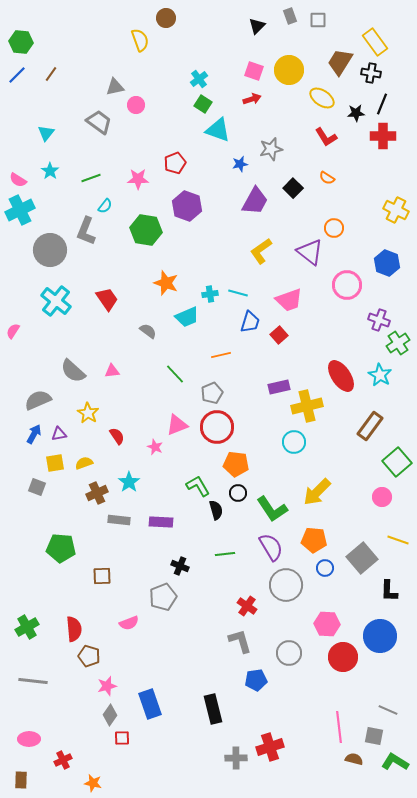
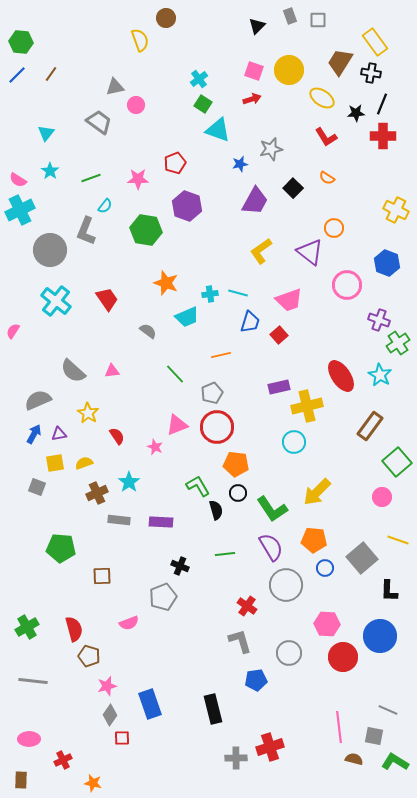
red semicircle at (74, 629): rotated 10 degrees counterclockwise
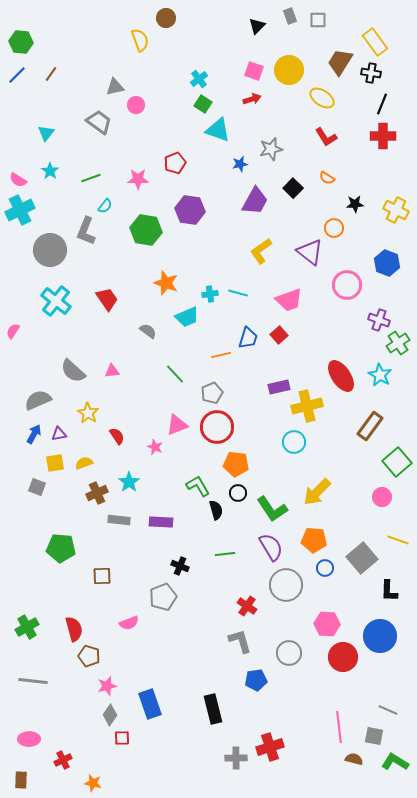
black star at (356, 113): moved 1 px left, 91 px down
purple hexagon at (187, 206): moved 3 px right, 4 px down; rotated 12 degrees counterclockwise
blue trapezoid at (250, 322): moved 2 px left, 16 px down
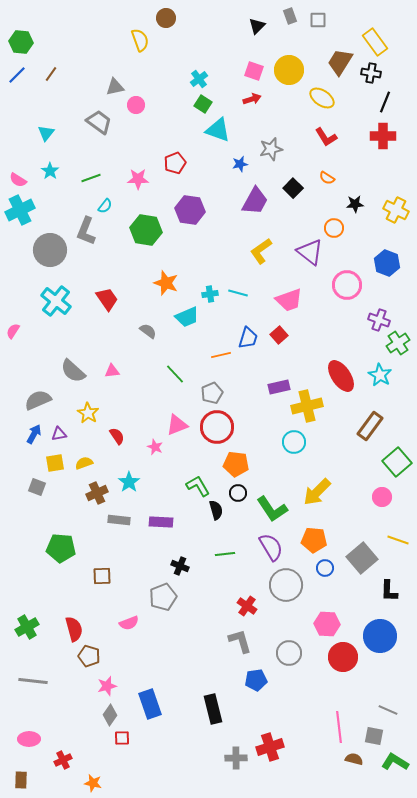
black line at (382, 104): moved 3 px right, 2 px up
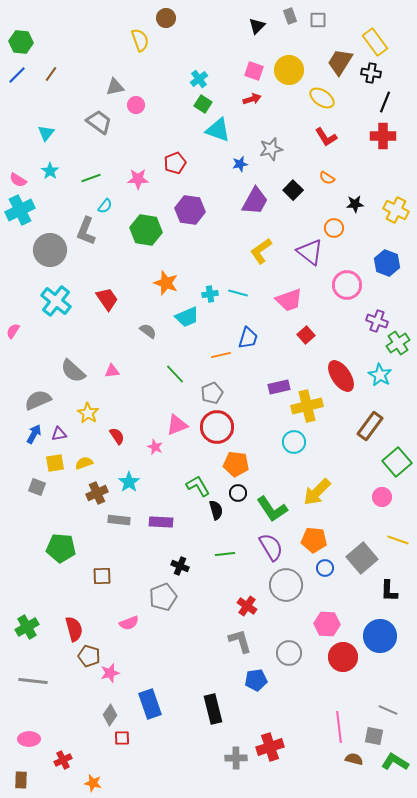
black square at (293, 188): moved 2 px down
purple cross at (379, 320): moved 2 px left, 1 px down
red square at (279, 335): moved 27 px right
pink star at (107, 686): moved 3 px right, 13 px up
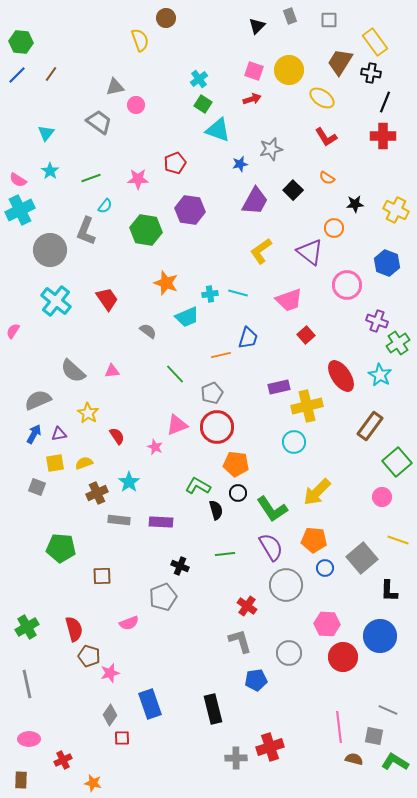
gray square at (318, 20): moved 11 px right
green L-shape at (198, 486): rotated 30 degrees counterclockwise
gray line at (33, 681): moved 6 px left, 3 px down; rotated 72 degrees clockwise
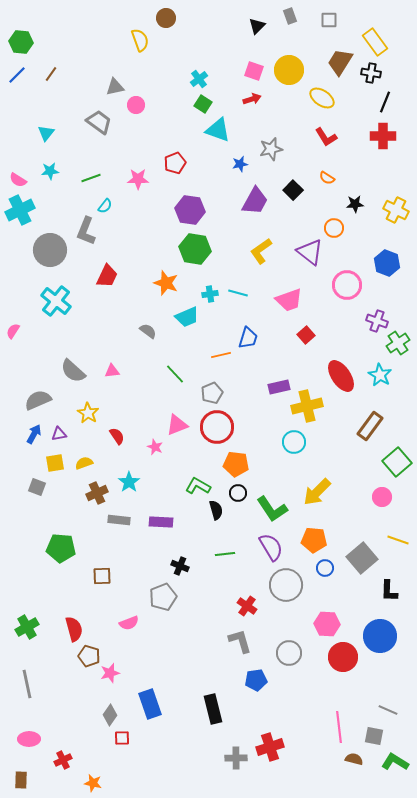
cyan star at (50, 171): rotated 30 degrees clockwise
green hexagon at (146, 230): moved 49 px right, 19 px down
red trapezoid at (107, 299): moved 23 px up; rotated 60 degrees clockwise
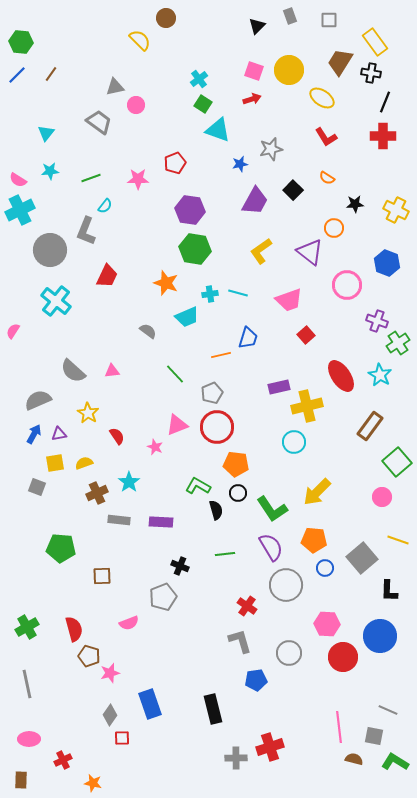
yellow semicircle at (140, 40): rotated 25 degrees counterclockwise
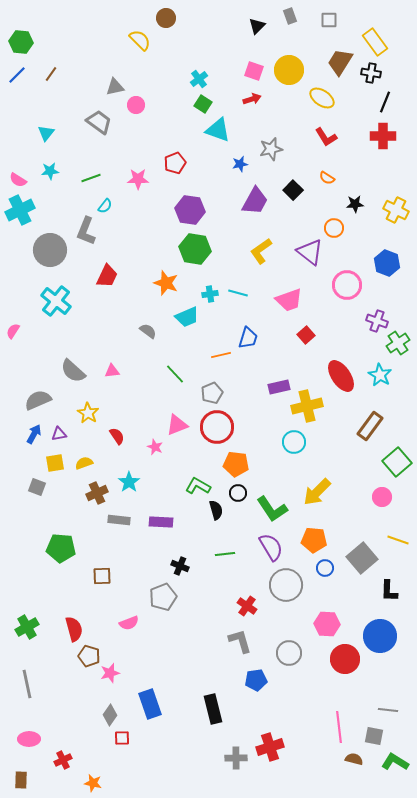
red circle at (343, 657): moved 2 px right, 2 px down
gray line at (388, 710): rotated 18 degrees counterclockwise
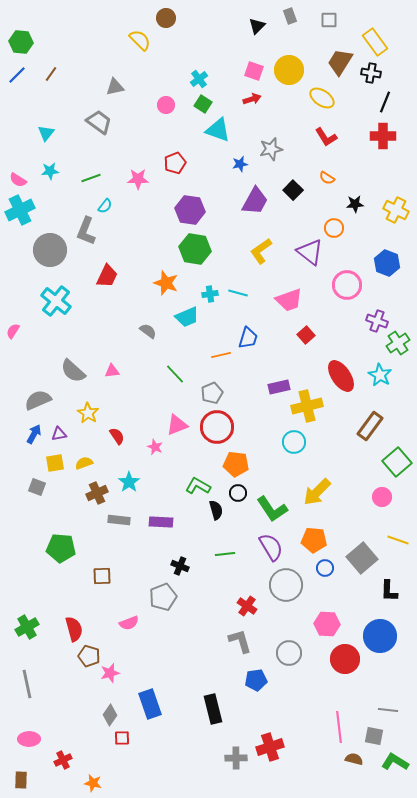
pink circle at (136, 105): moved 30 px right
